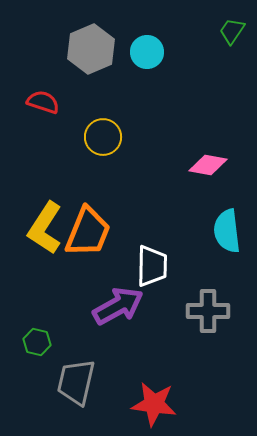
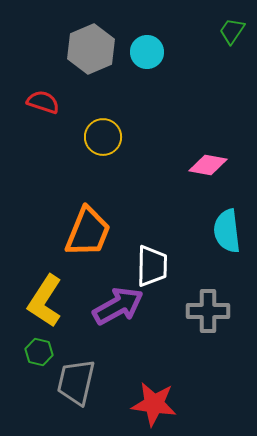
yellow L-shape: moved 73 px down
green hexagon: moved 2 px right, 10 px down
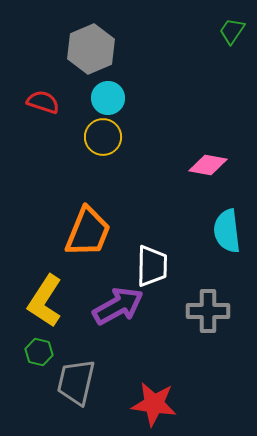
cyan circle: moved 39 px left, 46 px down
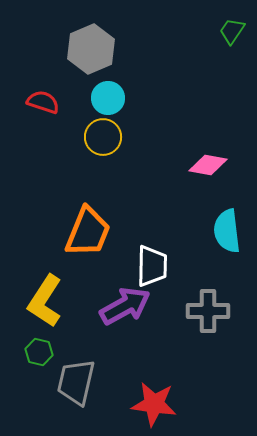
purple arrow: moved 7 px right
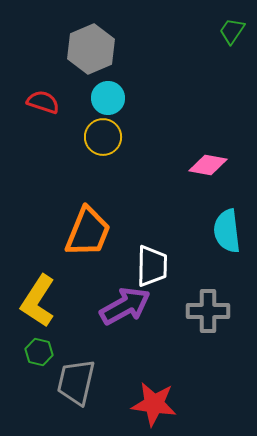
yellow L-shape: moved 7 px left
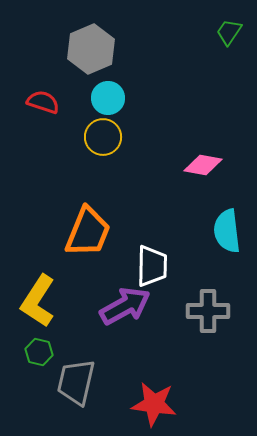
green trapezoid: moved 3 px left, 1 px down
pink diamond: moved 5 px left
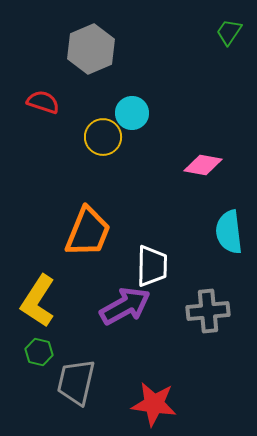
cyan circle: moved 24 px right, 15 px down
cyan semicircle: moved 2 px right, 1 px down
gray cross: rotated 6 degrees counterclockwise
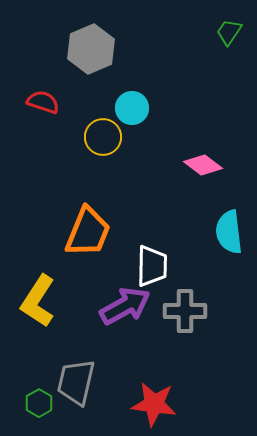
cyan circle: moved 5 px up
pink diamond: rotated 27 degrees clockwise
gray cross: moved 23 px left; rotated 6 degrees clockwise
green hexagon: moved 51 px down; rotated 16 degrees clockwise
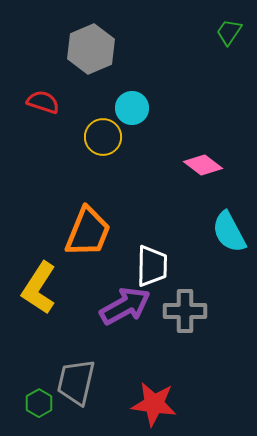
cyan semicircle: rotated 21 degrees counterclockwise
yellow L-shape: moved 1 px right, 13 px up
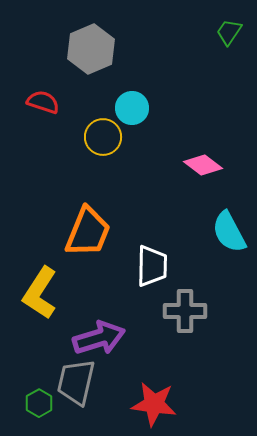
yellow L-shape: moved 1 px right, 5 px down
purple arrow: moved 26 px left, 32 px down; rotated 12 degrees clockwise
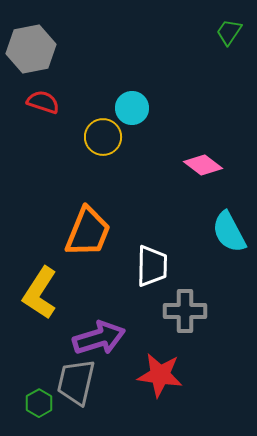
gray hexagon: moved 60 px left; rotated 12 degrees clockwise
red star: moved 6 px right, 29 px up
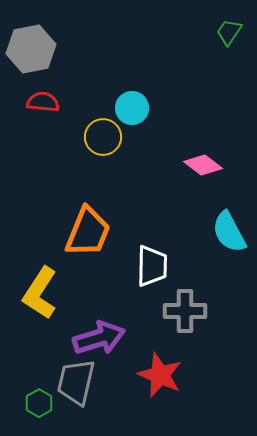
red semicircle: rotated 12 degrees counterclockwise
red star: rotated 15 degrees clockwise
